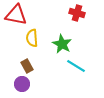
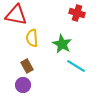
purple circle: moved 1 px right, 1 px down
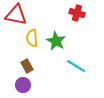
green star: moved 6 px left, 3 px up
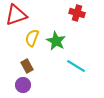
red triangle: rotated 30 degrees counterclockwise
yellow semicircle: rotated 24 degrees clockwise
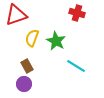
purple circle: moved 1 px right, 1 px up
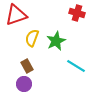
green star: rotated 18 degrees clockwise
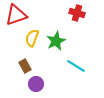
brown rectangle: moved 2 px left
purple circle: moved 12 px right
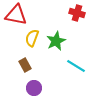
red triangle: rotated 30 degrees clockwise
brown rectangle: moved 1 px up
purple circle: moved 2 px left, 4 px down
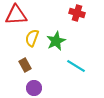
red triangle: rotated 15 degrees counterclockwise
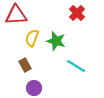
red cross: rotated 28 degrees clockwise
green star: rotated 30 degrees counterclockwise
